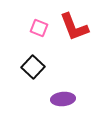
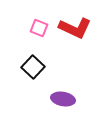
red L-shape: moved 1 px right, 1 px down; rotated 44 degrees counterclockwise
purple ellipse: rotated 15 degrees clockwise
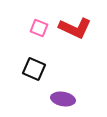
black square: moved 1 px right, 2 px down; rotated 20 degrees counterclockwise
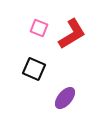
red L-shape: moved 3 px left, 6 px down; rotated 56 degrees counterclockwise
purple ellipse: moved 2 px right, 1 px up; rotated 60 degrees counterclockwise
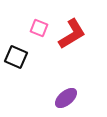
black square: moved 18 px left, 12 px up
purple ellipse: moved 1 px right; rotated 10 degrees clockwise
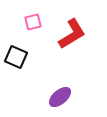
pink square: moved 6 px left, 6 px up; rotated 36 degrees counterclockwise
purple ellipse: moved 6 px left, 1 px up
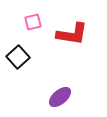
red L-shape: rotated 40 degrees clockwise
black square: moved 2 px right; rotated 25 degrees clockwise
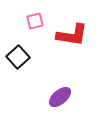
pink square: moved 2 px right, 1 px up
red L-shape: moved 1 px down
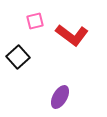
red L-shape: rotated 28 degrees clockwise
purple ellipse: rotated 20 degrees counterclockwise
